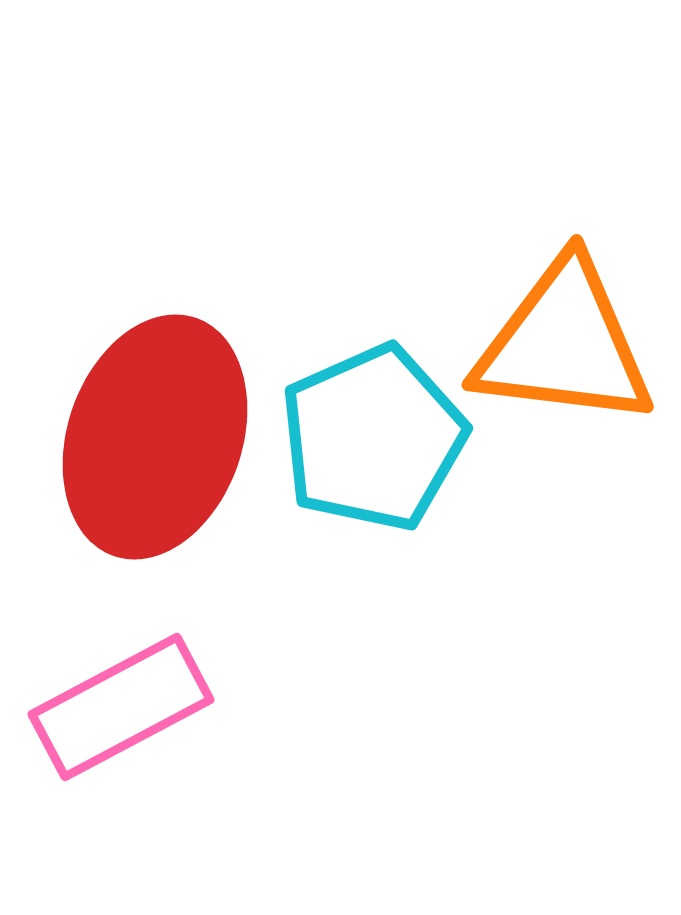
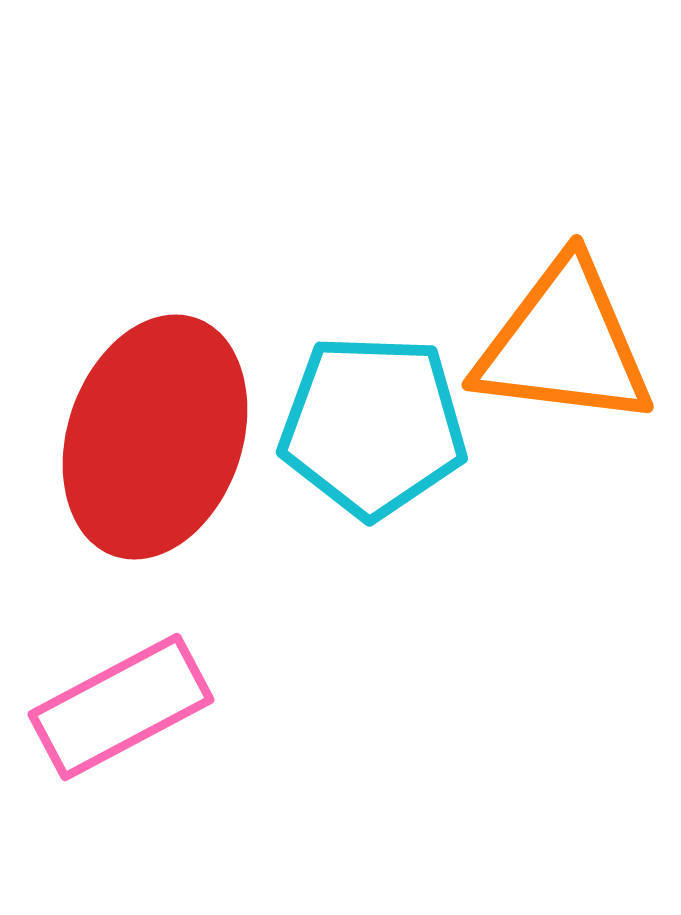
cyan pentagon: moved 12 px up; rotated 26 degrees clockwise
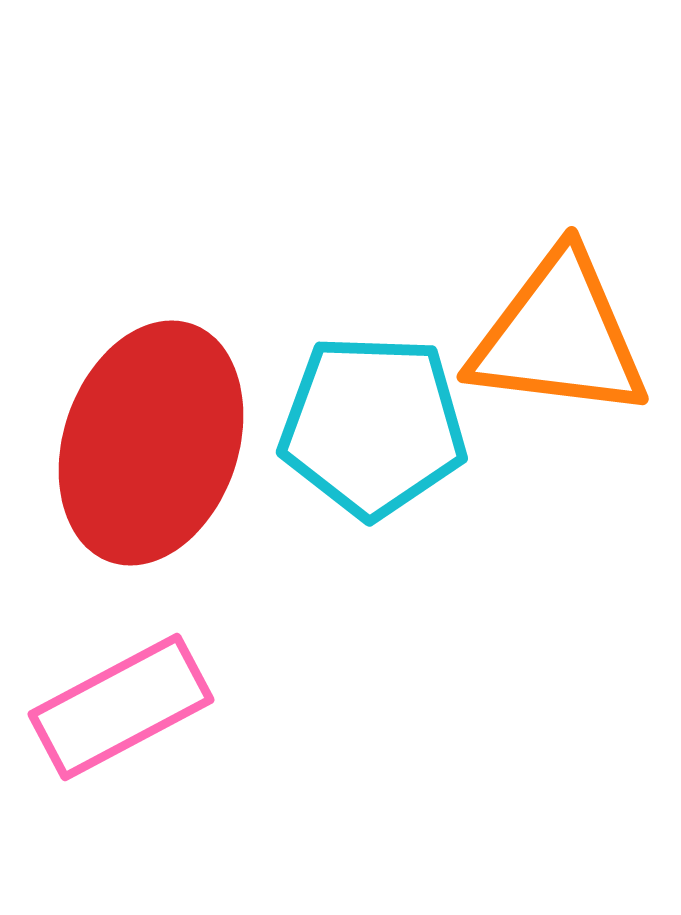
orange triangle: moved 5 px left, 8 px up
red ellipse: moved 4 px left, 6 px down
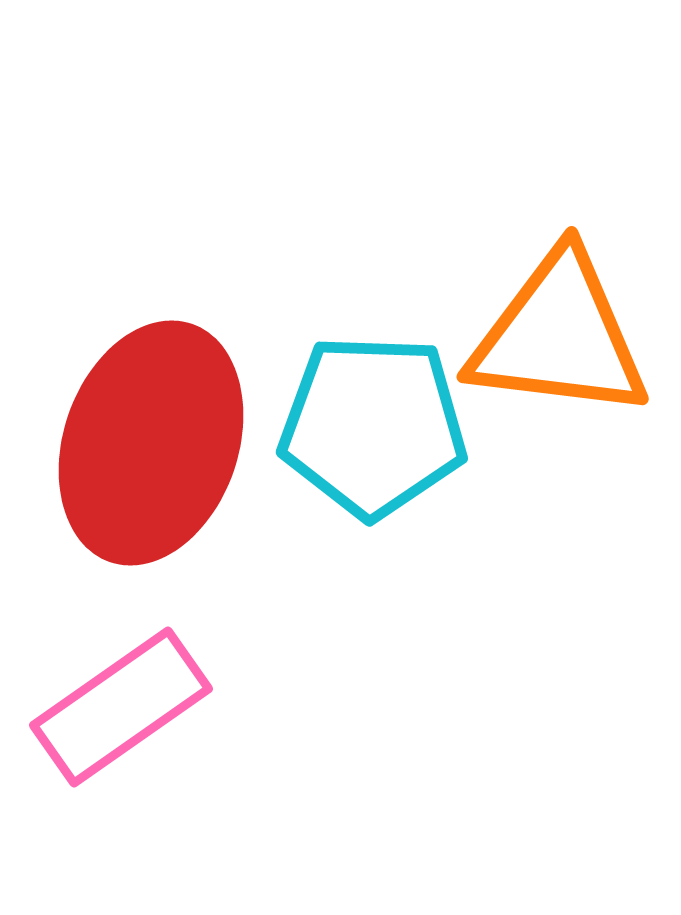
pink rectangle: rotated 7 degrees counterclockwise
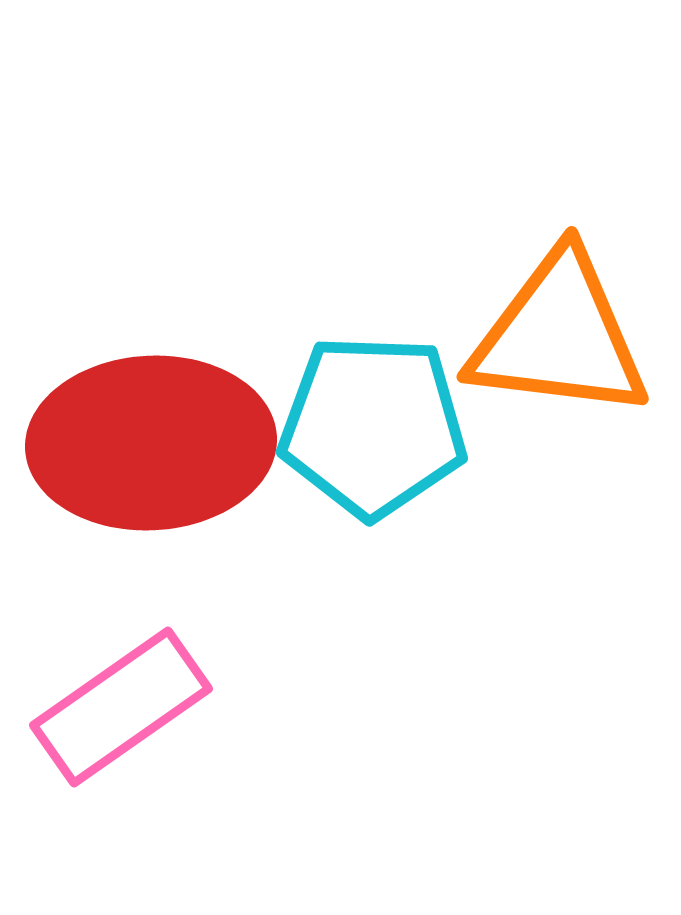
red ellipse: rotated 68 degrees clockwise
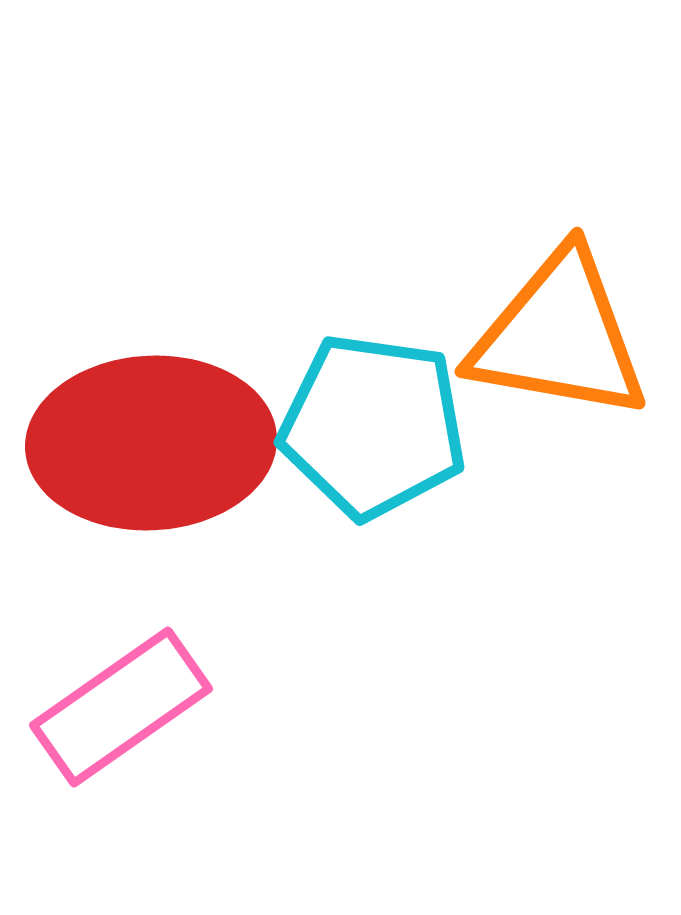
orange triangle: rotated 3 degrees clockwise
cyan pentagon: rotated 6 degrees clockwise
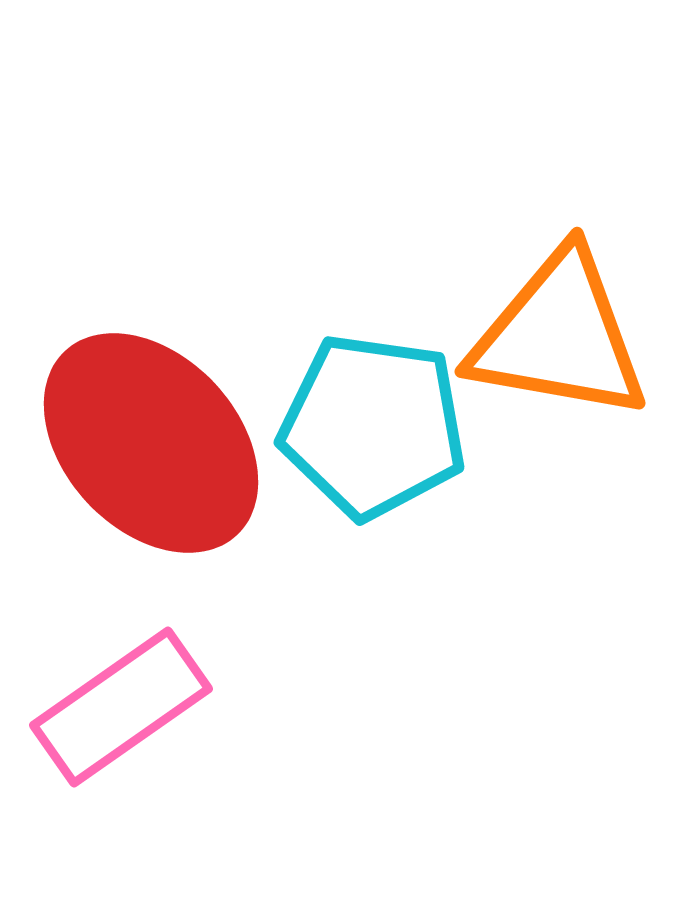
red ellipse: rotated 50 degrees clockwise
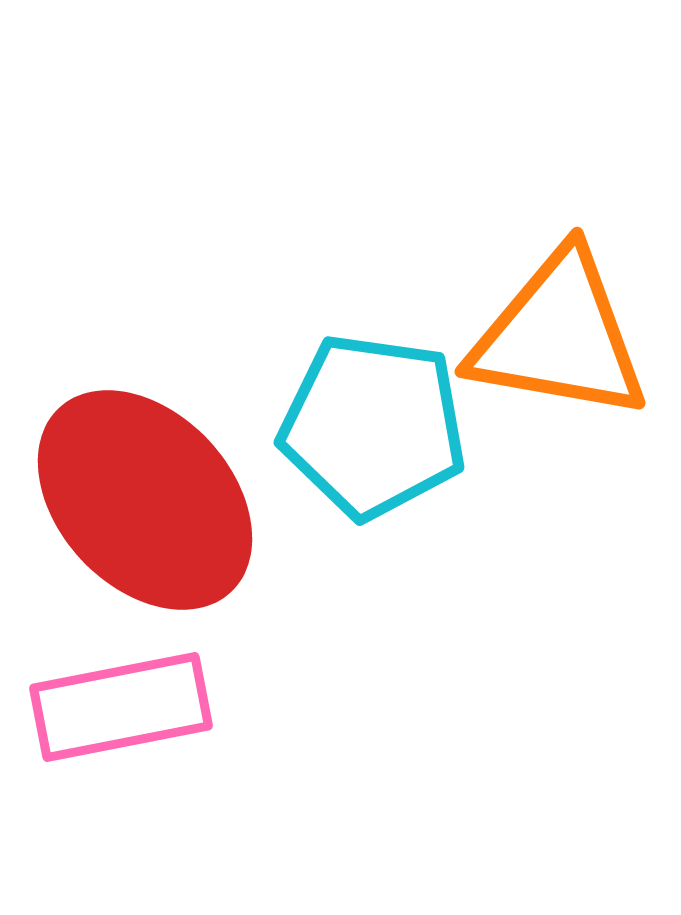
red ellipse: moved 6 px left, 57 px down
pink rectangle: rotated 24 degrees clockwise
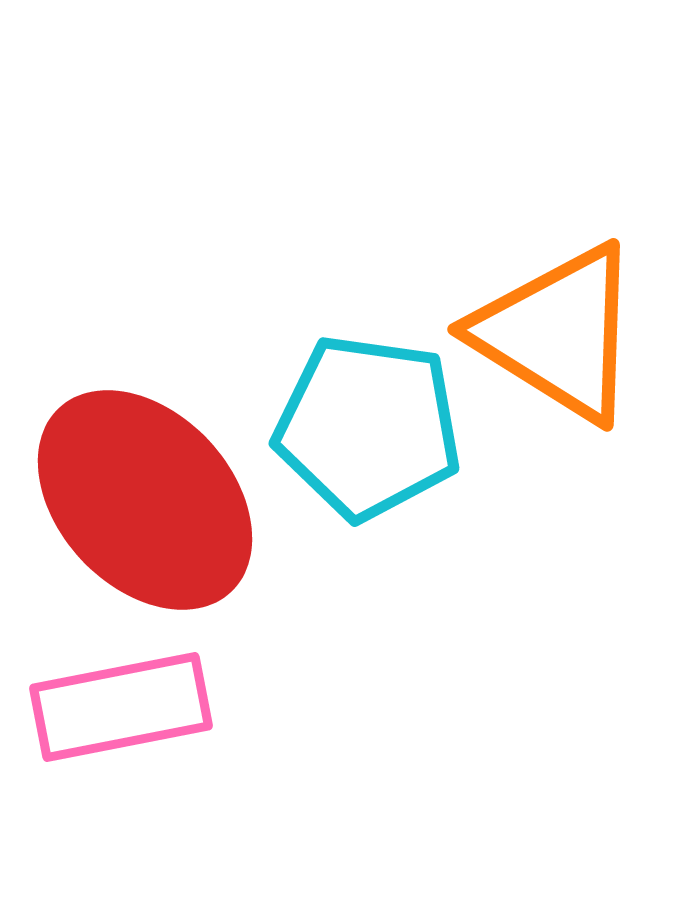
orange triangle: moved 1 px left, 3 px up; rotated 22 degrees clockwise
cyan pentagon: moved 5 px left, 1 px down
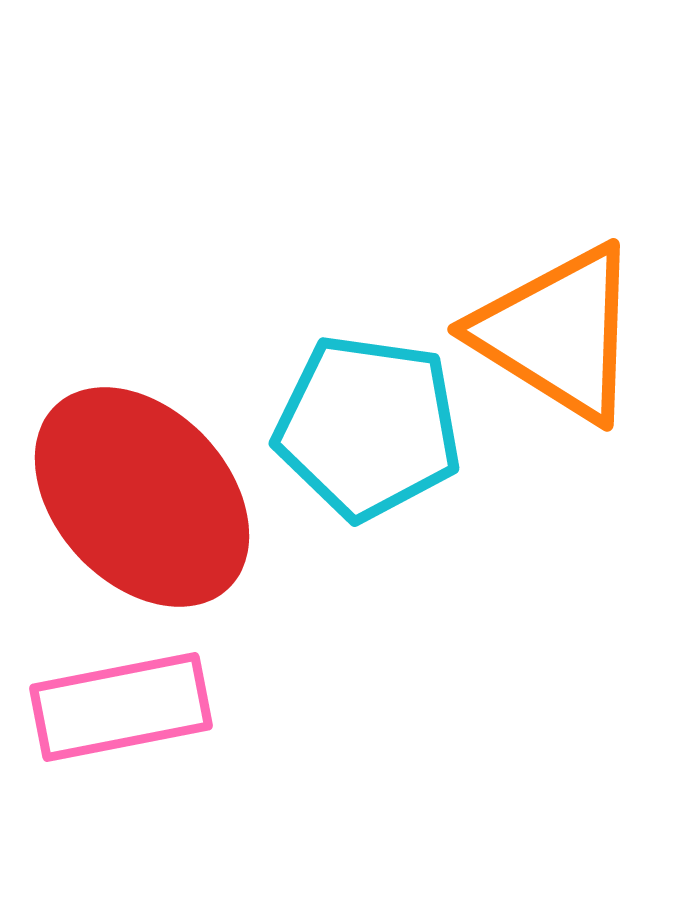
red ellipse: moved 3 px left, 3 px up
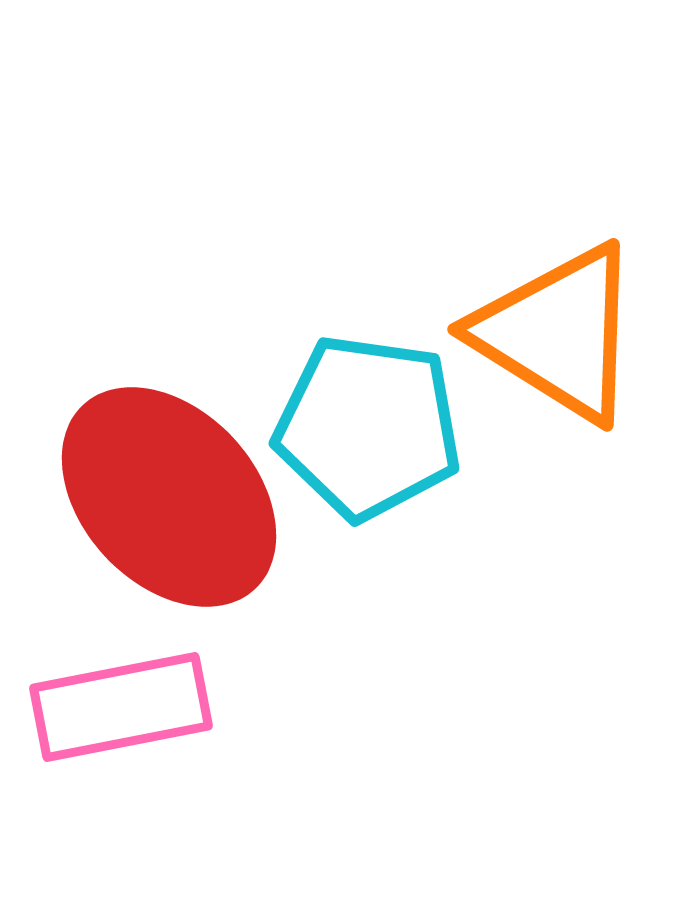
red ellipse: moved 27 px right
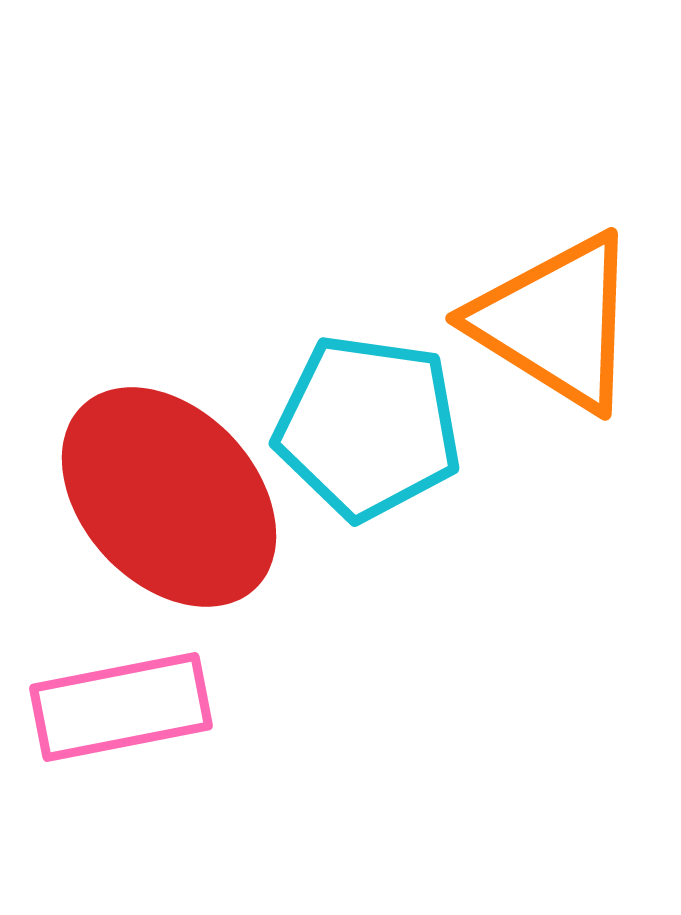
orange triangle: moved 2 px left, 11 px up
